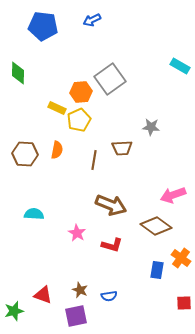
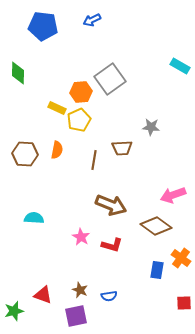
cyan semicircle: moved 4 px down
pink star: moved 4 px right, 4 px down
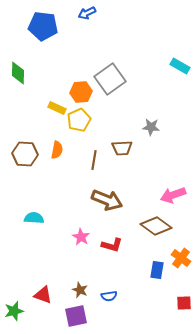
blue arrow: moved 5 px left, 7 px up
brown arrow: moved 4 px left, 5 px up
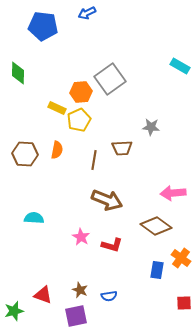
pink arrow: moved 2 px up; rotated 15 degrees clockwise
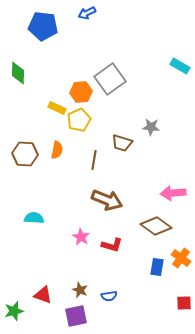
brown trapezoid: moved 5 px up; rotated 20 degrees clockwise
blue rectangle: moved 3 px up
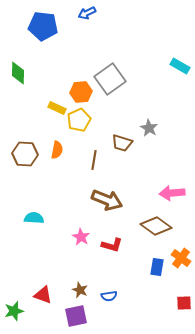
gray star: moved 2 px left, 1 px down; rotated 24 degrees clockwise
pink arrow: moved 1 px left
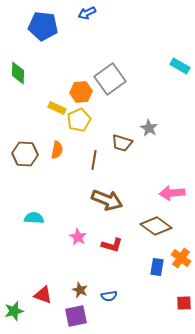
pink star: moved 3 px left
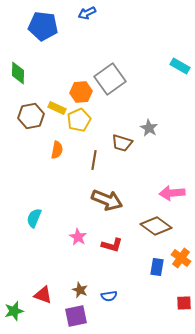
brown hexagon: moved 6 px right, 38 px up; rotated 15 degrees counterclockwise
cyan semicircle: rotated 72 degrees counterclockwise
